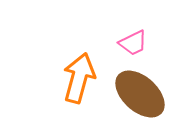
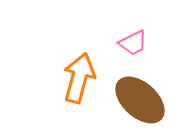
brown ellipse: moved 6 px down
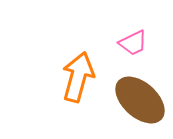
orange arrow: moved 1 px left, 1 px up
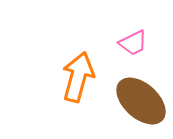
brown ellipse: moved 1 px right, 1 px down
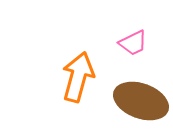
brown ellipse: rotated 22 degrees counterclockwise
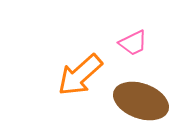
orange arrow: moved 2 px right, 2 px up; rotated 147 degrees counterclockwise
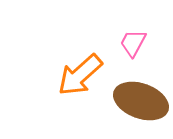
pink trapezoid: rotated 144 degrees clockwise
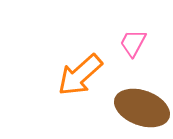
brown ellipse: moved 1 px right, 7 px down
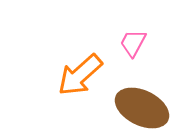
brown ellipse: rotated 6 degrees clockwise
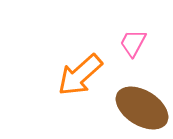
brown ellipse: rotated 6 degrees clockwise
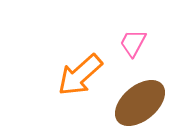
brown ellipse: moved 2 px left, 5 px up; rotated 72 degrees counterclockwise
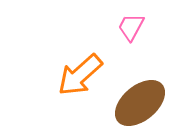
pink trapezoid: moved 2 px left, 16 px up
